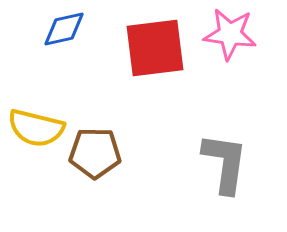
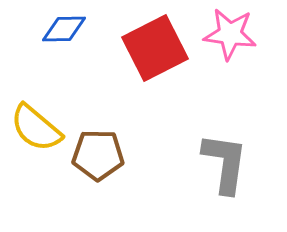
blue diamond: rotated 12 degrees clockwise
red square: rotated 20 degrees counterclockwise
yellow semicircle: rotated 26 degrees clockwise
brown pentagon: moved 3 px right, 2 px down
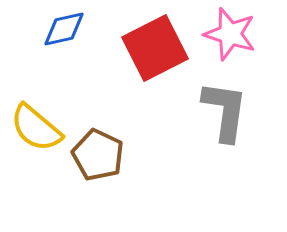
blue diamond: rotated 12 degrees counterclockwise
pink star: rotated 10 degrees clockwise
brown pentagon: rotated 24 degrees clockwise
gray L-shape: moved 52 px up
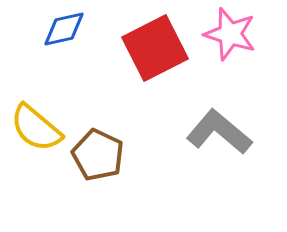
gray L-shape: moved 6 px left, 21 px down; rotated 58 degrees counterclockwise
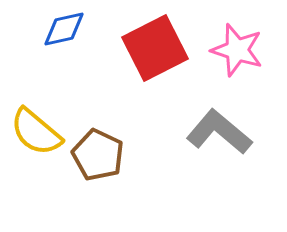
pink star: moved 7 px right, 16 px down
yellow semicircle: moved 4 px down
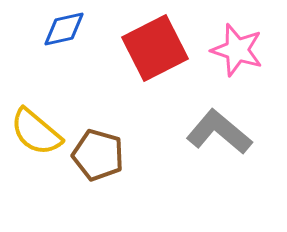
brown pentagon: rotated 9 degrees counterclockwise
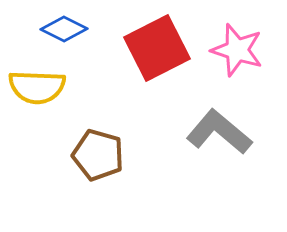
blue diamond: rotated 39 degrees clockwise
red square: moved 2 px right
yellow semicircle: moved 1 px right, 45 px up; rotated 38 degrees counterclockwise
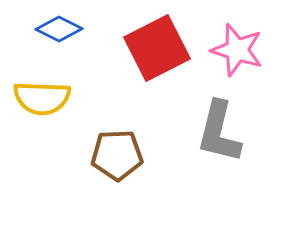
blue diamond: moved 5 px left
yellow semicircle: moved 5 px right, 11 px down
gray L-shape: rotated 116 degrees counterclockwise
brown pentagon: moved 19 px right; rotated 18 degrees counterclockwise
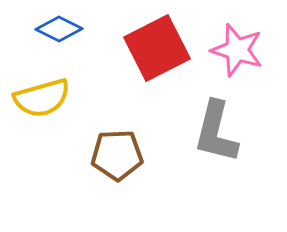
yellow semicircle: rotated 18 degrees counterclockwise
gray L-shape: moved 3 px left
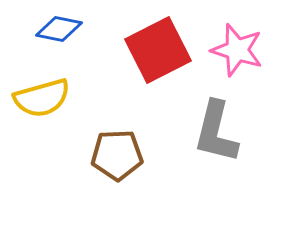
blue diamond: rotated 15 degrees counterclockwise
red square: moved 1 px right, 2 px down
